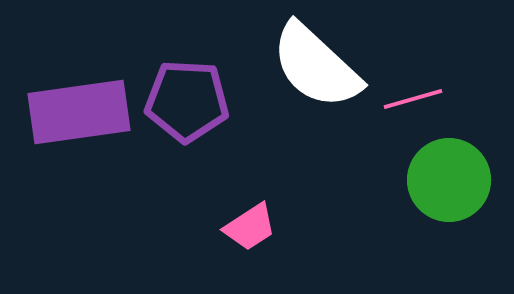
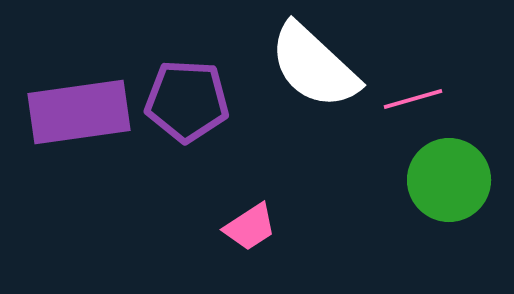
white semicircle: moved 2 px left
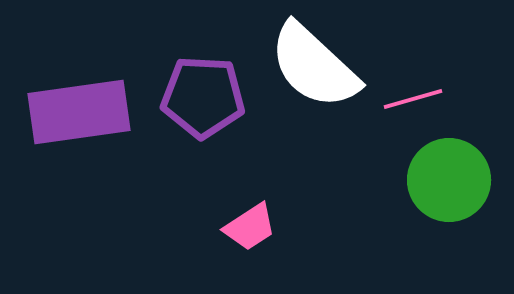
purple pentagon: moved 16 px right, 4 px up
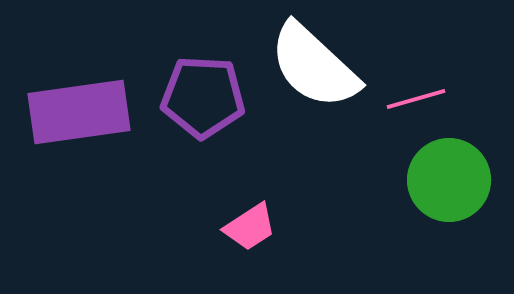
pink line: moved 3 px right
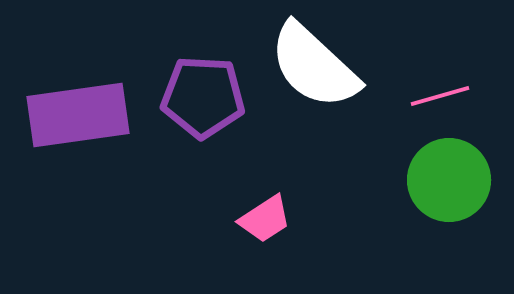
pink line: moved 24 px right, 3 px up
purple rectangle: moved 1 px left, 3 px down
pink trapezoid: moved 15 px right, 8 px up
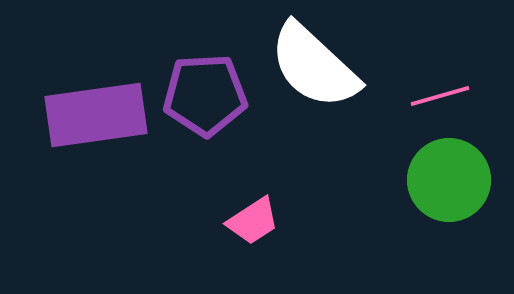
purple pentagon: moved 2 px right, 2 px up; rotated 6 degrees counterclockwise
purple rectangle: moved 18 px right
pink trapezoid: moved 12 px left, 2 px down
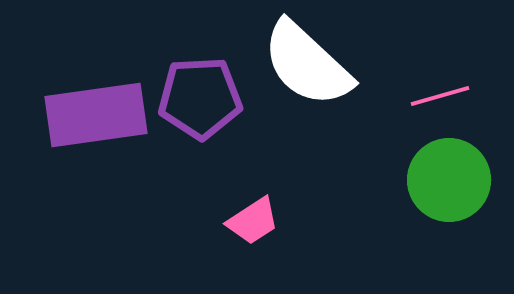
white semicircle: moved 7 px left, 2 px up
purple pentagon: moved 5 px left, 3 px down
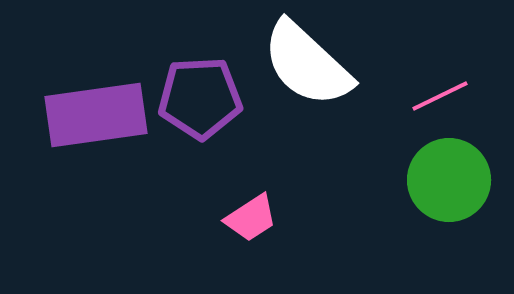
pink line: rotated 10 degrees counterclockwise
pink trapezoid: moved 2 px left, 3 px up
